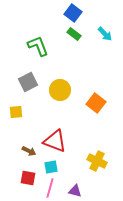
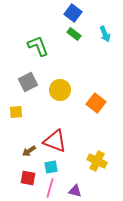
cyan arrow: rotated 21 degrees clockwise
brown arrow: rotated 120 degrees clockwise
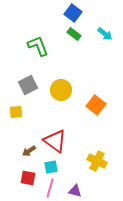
cyan arrow: rotated 28 degrees counterclockwise
gray square: moved 3 px down
yellow circle: moved 1 px right
orange square: moved 2 px down
red triangle: rotated 15 degrees clockwise
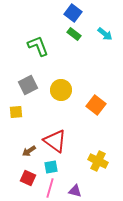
yellow cross: moved 1 px right
red square: rotated 14 degrees clockwise
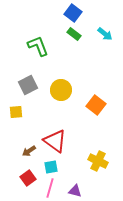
red square: rotated 28 degrees clockwise
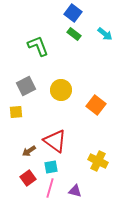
gray square: moved 2 px left, 1 px down
